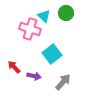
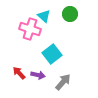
green circle: moved 4 px right, 1 px down
red arrow: moved 5 px right, 6 px down
purple arrow: moved 4 px right, 1 px up
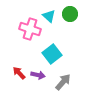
cyan triangle: moved 5 px right
